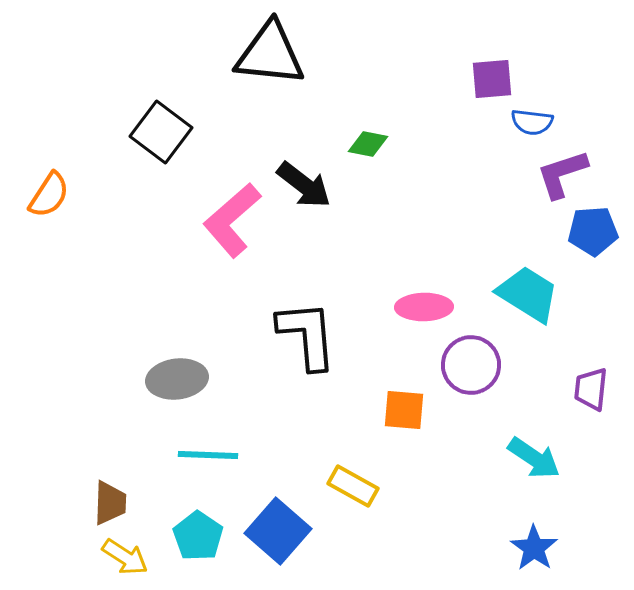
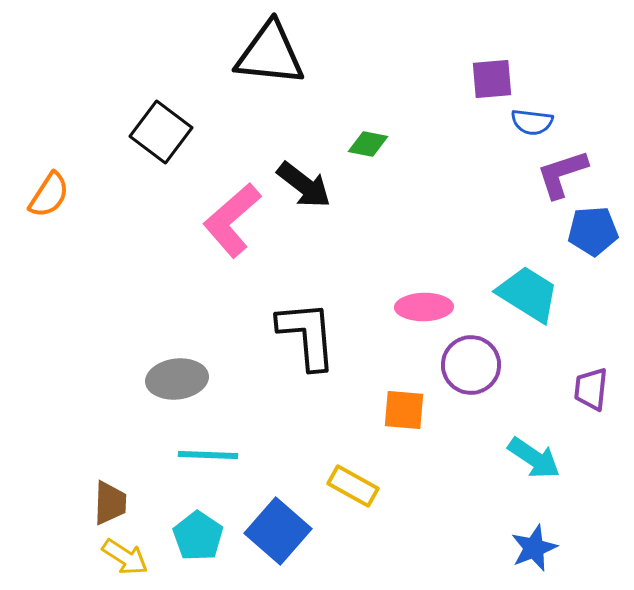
blue star: rotated 15 degrees clockwise
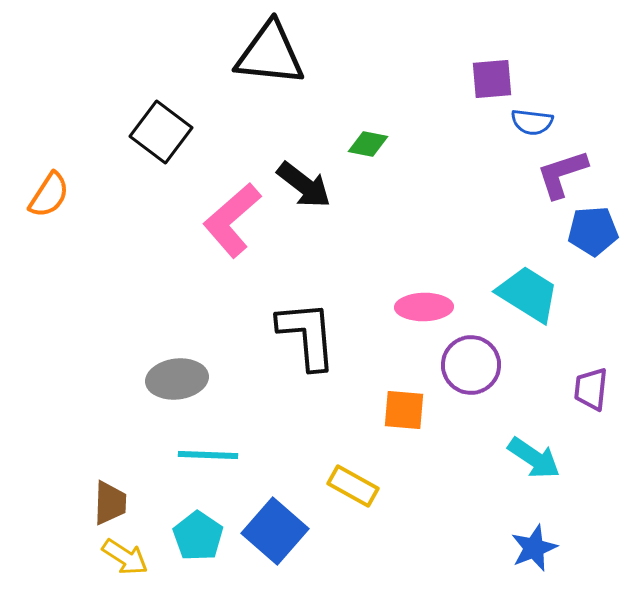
blue square: moved 3 px left
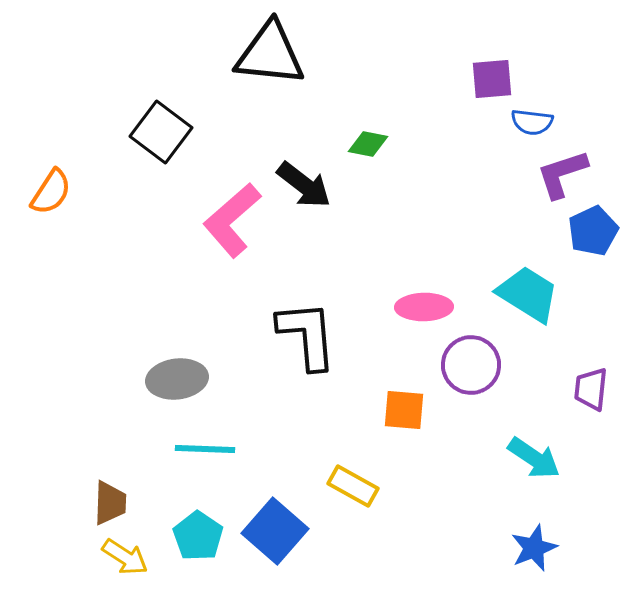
orange semicircle: moved 2 px right, 3 px up
blue pentagon: rotated 21 degrees counterclockwise
cyan line: moved 3 px left, 6 px up
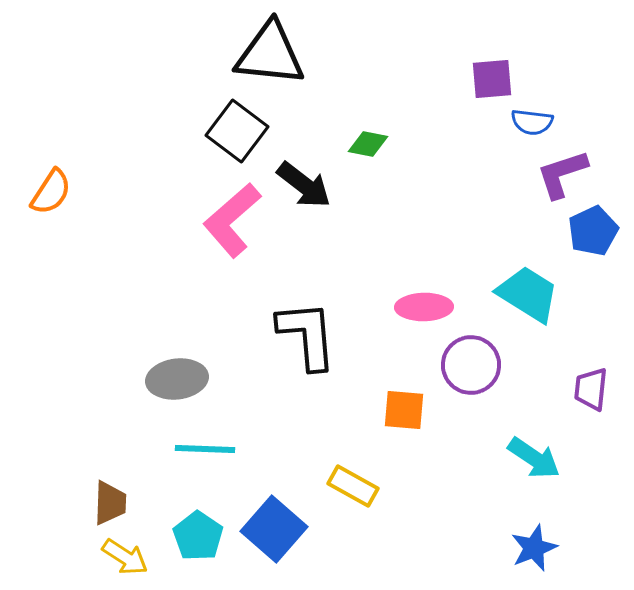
black square: moved 76 px right, 1 px up
blue square: moved 1 px left, 2 px up
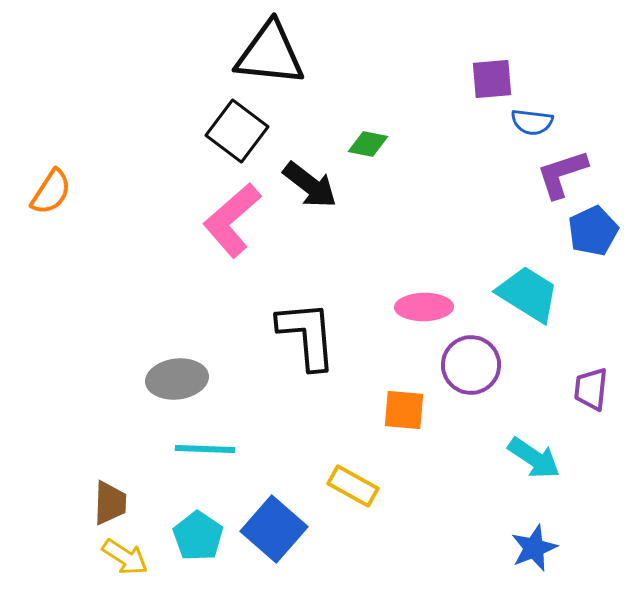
black arrow: moved 6 px right
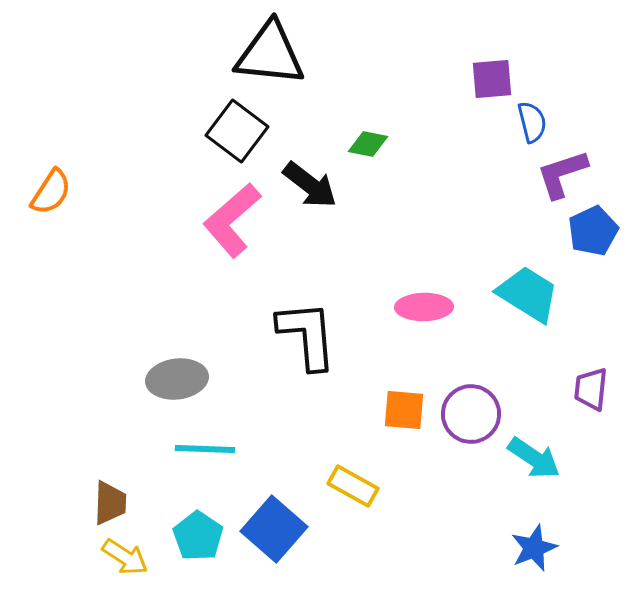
blue semicircle: rotated 111 degrees counterclockwise
purple circle: moved 49 px down
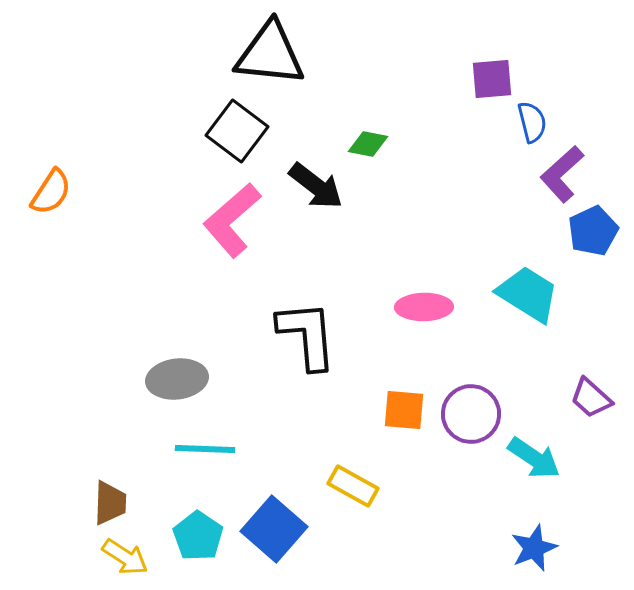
purple L-shape: rotated 24 degrees counterclockwise
black arrow: moved 6 px right, 1 px down
purple trapezoid: moved 9 px down; rotated 54 degrees counterclockwise
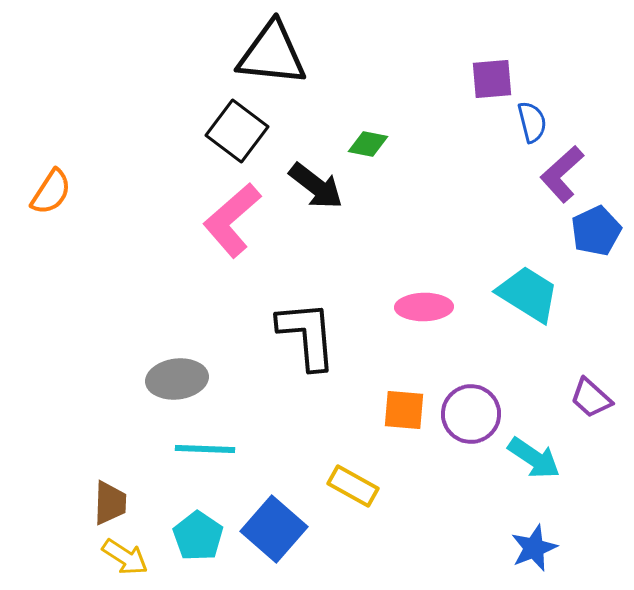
black triangle: moved 2 px right
blue pentagon: moved 3 px right
